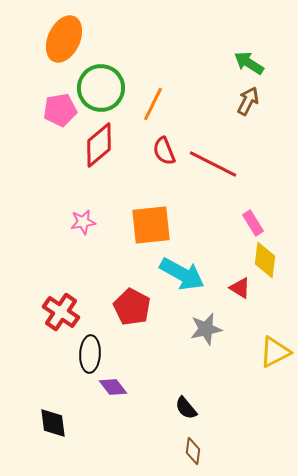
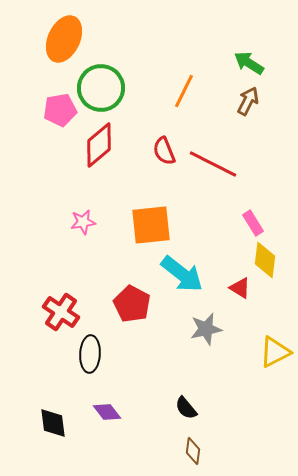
orange line: moved 31 px right, 13 px up
cyan arrow: rotated 9 degrees clockwise
red pentagon: moved 3 px up
purple diamond: moved 6 px left, 25 px down
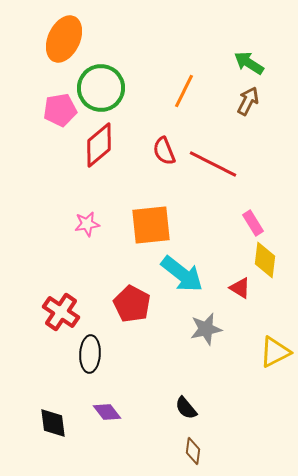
pink star: moved 4 px right, 2 px down
